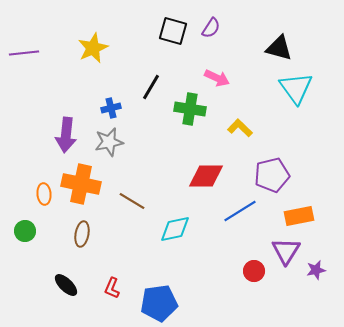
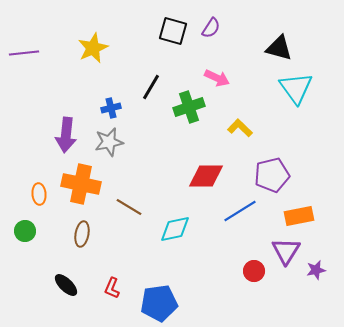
green cross: moved 1 px left, 2 px up; rotated 28 degrees counterclockwise
orange ellipse: moved 5 px left
brown line: moved 3 px left, 6 px down
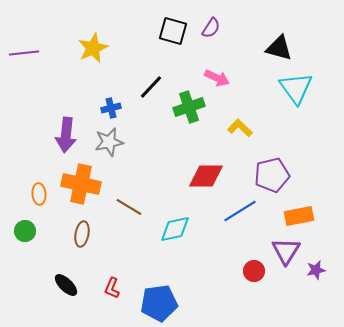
black line: rotated 12 degrees clockwise
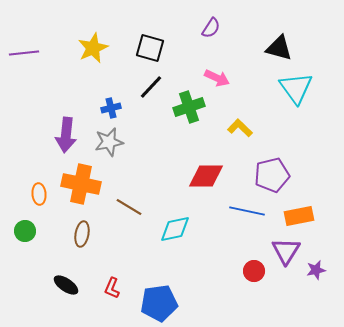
black square: moved 23 px left, 17 px down
blue line: moved 7 px right; rotated 44 degrees clockwise
black ellipse: rotated 10 degrees counterclockwise
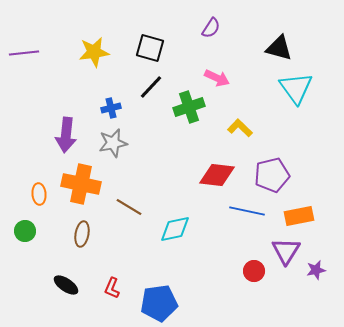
yellow star: moved 1 px right, 4 px down; rotated 16 degrees clockwise
gray star: moved 4 px right, 1 px down
red diamond: moved 11 px right, 1 px up; rotated 6 degrees clockwise
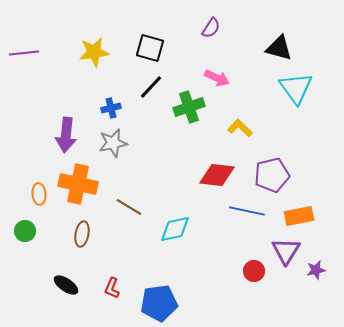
orange cross: moved 3 px left
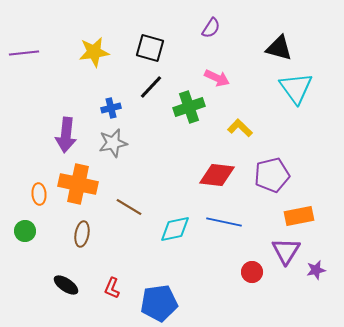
blue line: moved 23 px left, 11 px down
red circle: moved 2 px left, 1 px down
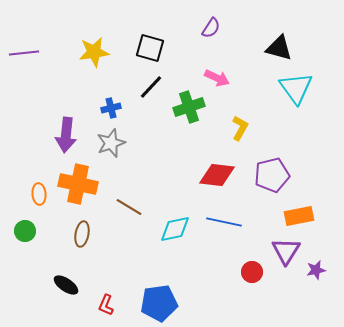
yellow L-shape: rotated 75 degrees clockwise
gray star: moved 2 px left; rotated 8 degrees counterclockwise
red L-shape: moved 6 px left, 17 px down
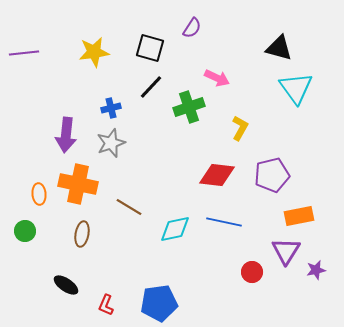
purple semicircle: moved 19 px left
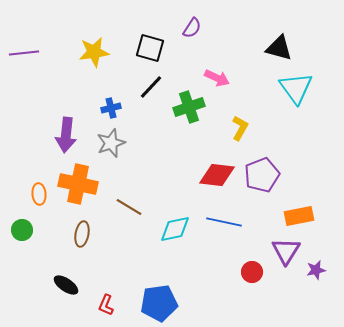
purple pentagon: moved 10 px left; rotated 8 degrees counterclockwise
green circle: moved 3 px left, 1 px up
